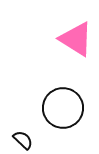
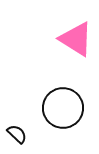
black semicircle: moved 6 px left, 6 px up
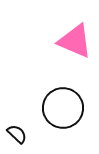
pink triangle: moved 1 px left, 2 px down; rotated 9 degrees counterclockwise
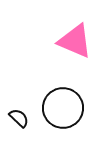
black semicircle: moved 2 px right, 16 px up
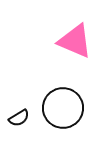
black semicircle: rotated 105 degrees clockwise
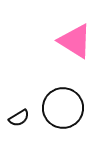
pink triangle: rotated 9 degrees clockwise
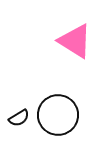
black circle: moved 5 px left, 7 px down
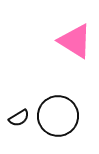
black circle: moved 1 px down
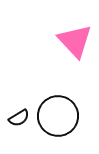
pink triangle: rotated 15 degrees clockwise
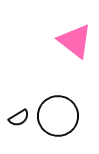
pink triangle: rotated 9 degrees counterclockwise
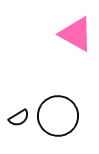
pink triangle: moved 1 px right, 7 px up; rotated 9 degrees counterclockwise
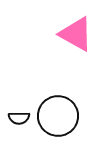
black semicircle: rotated 30 degrees clockwise
